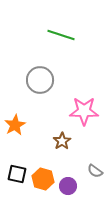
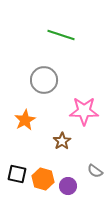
gray circle: moved 4 px right
orange star: moved 10 px right, 5 px up
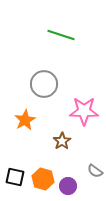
gray circle: moved 4 px down
black square: moved 2 px left, 3 px down
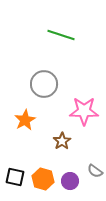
purple circle: moved 2 px right, 5 px up
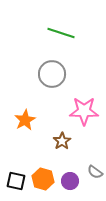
green line: moved 2 px up
gray circle: moved 8 px right, 10 px up
gray semicircle: moved 1 px down
black square: moved 1 px right, 4 px down
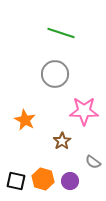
gray circle: moved 3 px right
orange star: rotated 15 degrees counterclockwise
gray semicircle: moved 2 px left, 10 px up
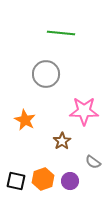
green line: rotated 12 degrees counterclockwise
gray circle: moved 9 px left
orange hexagon: rotated 25 degrees clockwise
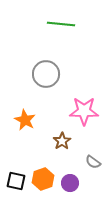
green line: moved 9 px up
purple circle: moved 2 px down
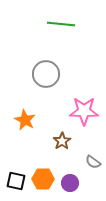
orange hexagon: rotated 20 degrees clockwise
